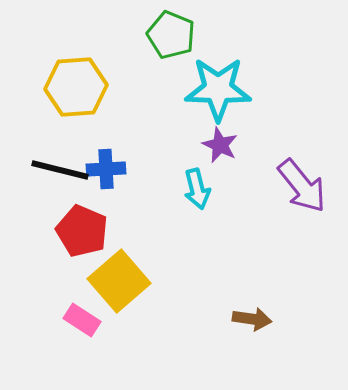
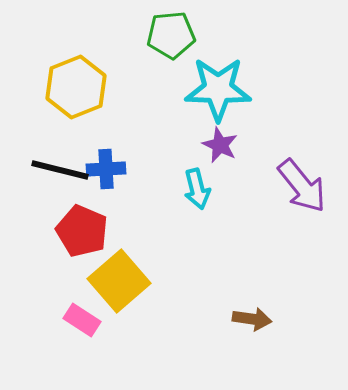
green pentagon: rotated 27 degrees counterclockwise
yellow hexagon: rotated 18 degrees counterclockwise
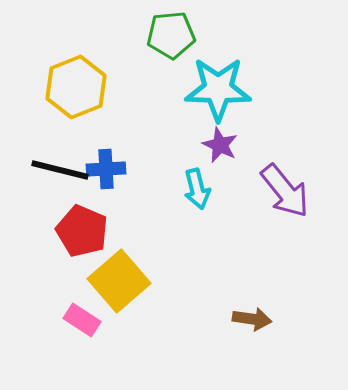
purple arrow: moved 17 px left, 5 px down
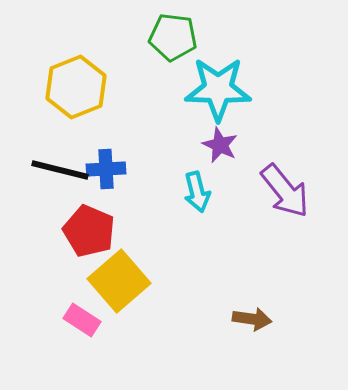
green pentagon: moved 2 px right, 2 px down; rotated 12 degrees clockwise
cyan arrow: moved 3 px down
red pentagon: moved 7 px right
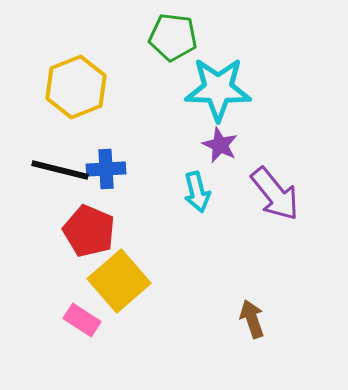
purple arrow: moved 10 px left, 3 px down
brown arrow: rotated 117 degrees counterclockwise
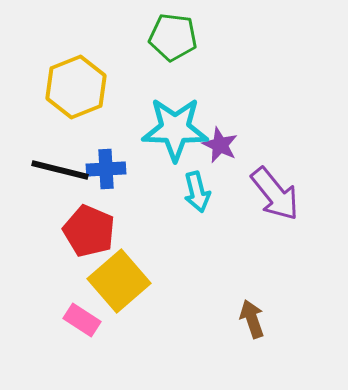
cyan star: moved 43 px left, 40 px down
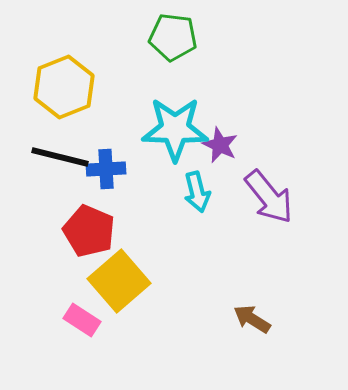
yellow hexagon: moved 12 px left
black line: moved 13 px up
purple arrow: moved 6 px left, 3 px down
brown arrow: rotated 39 degrees counterclockwise
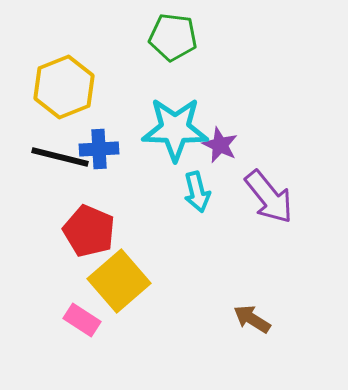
blue cross: moved 7 px left, 20 px up
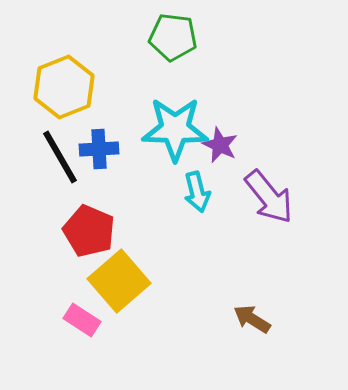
black line: rotated 46 degrees clockwise
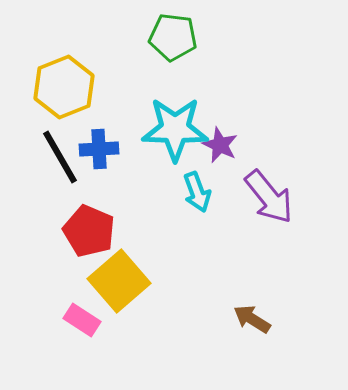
cyan arrow: rotated 6 degrees counterclockwise
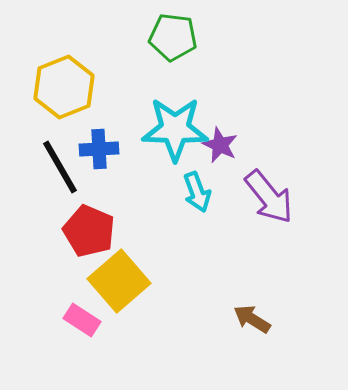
black line: moved 10 px down
